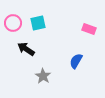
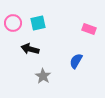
black arrow: moved 4 px right; rotated 18 degrees counterclockwise
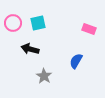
gray star: moved 1 px right
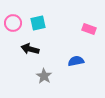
blue semicircle: rotated 49 degrees clockwise
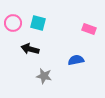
cyan square: rotated 28 degrees clockwise
blue semicircle: moved 1 px up
gray star: rotated 21 degrees counterclockwise
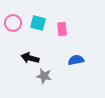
pink rectangle: moved 27 px left; rotated 64 degrees clockwise
black arrow: moved 9 px down
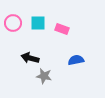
cyan square: rotated 14 degrees counterclockwise
pink rectangle: rotated 64 degrees counterclockwise
